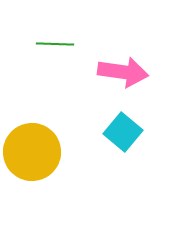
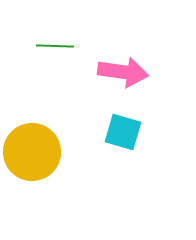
green line: moved 2 px down
cyan square: rotated 24 degrees counterclockwise
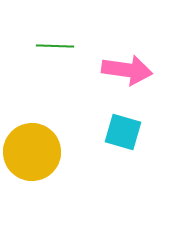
pink arrow: moved 4 px right, 2 px up
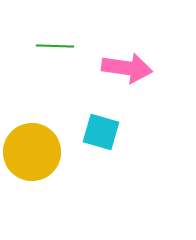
pink arrow: moved 2 px up
cyan square: moved 22 px left
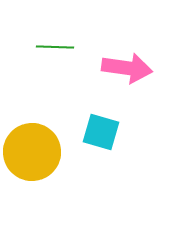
green line: moved 1 px down
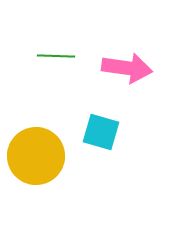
green line: moved 1 px right, 9 px down
yellow circle: moved 4 px right, 4 px down
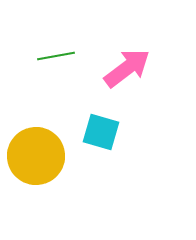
green line: rotated 12 degrees counterclockwise
pink arrow: rotated 45 degrees counterclockwise
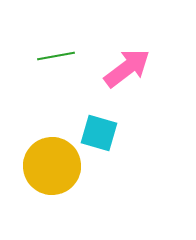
cyan square: moved 2 px left, 1 px down
yellow circle: moved 16 px right, 10 px down
